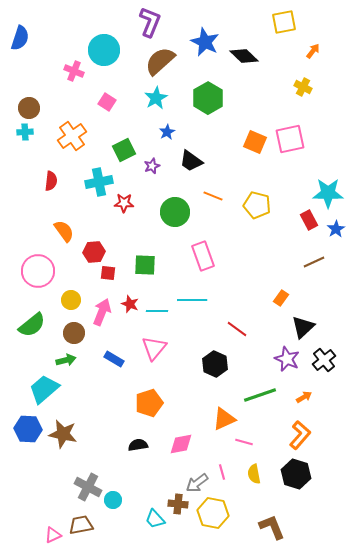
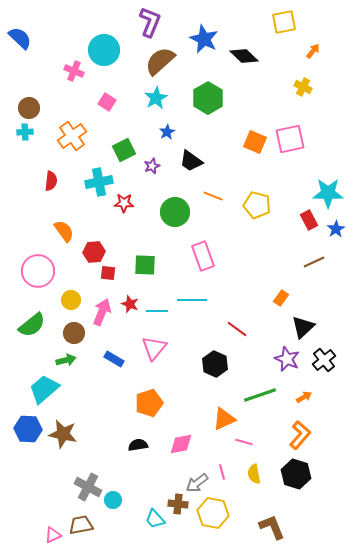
blue semicircle at (20, 38): rotated 65 degrees counterclockwise
blue star at (205, 42): moved 1 px left, 3 px up
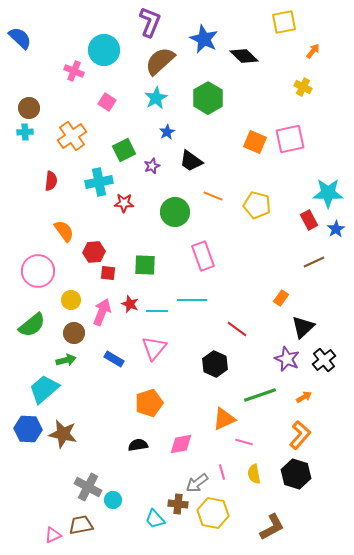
brown L-shape at (272, 527): rotated 84 degrees clockwise
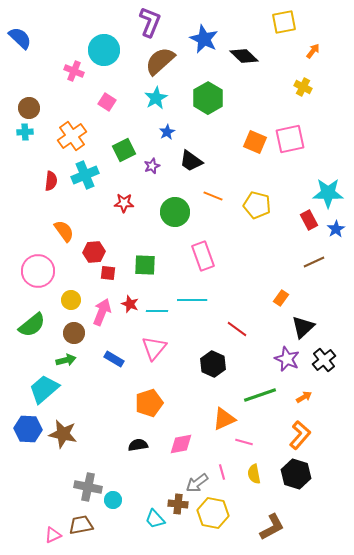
cyan cross at (99, 182): moved 14 px left, 7 px up; rotated 12 degrees counterclockwise
black hexagon at (215, 364): moved 2 px left
gray cross at (88, 487): rotated 16 degrees counterclockwise
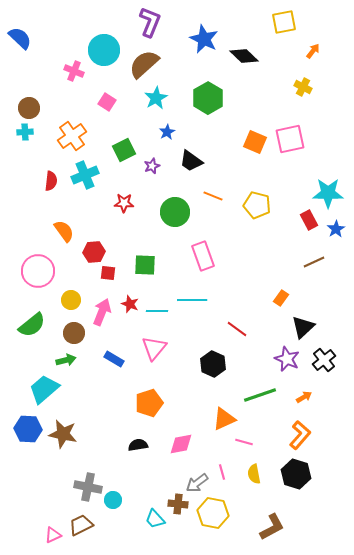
brown semicircle at (160, 61): moved 16 px left, 3 px down
brown trapezoid at (81, 525): rotated 15 degrees counterclockwise
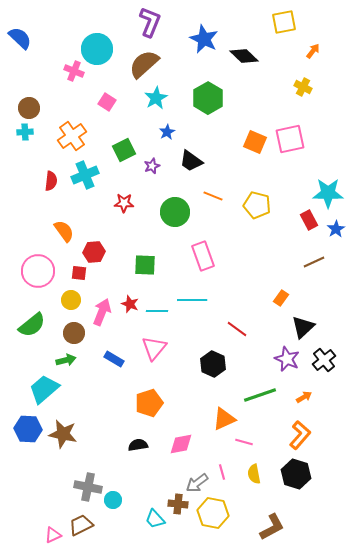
cyan circle at (104, 50): moved 7 px left, 1 px up
red square at (108, 273): moved 29 px left
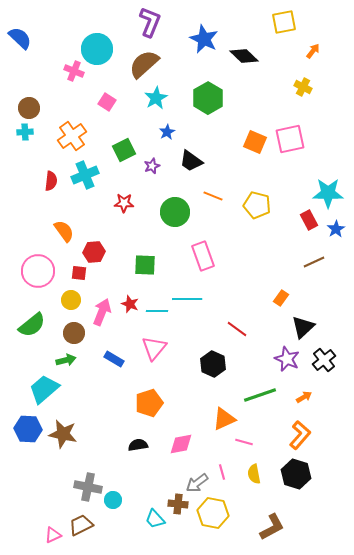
cyan line at (192, 300): moved 5 px left, 1 px up
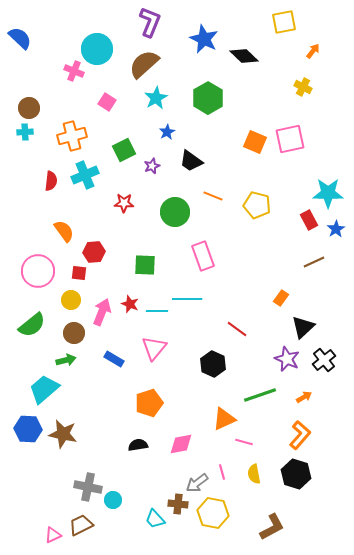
orange cross at (72, 136): rotated 20 degrees clockwise
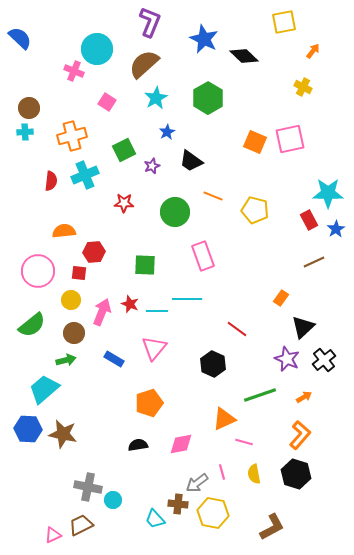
yellow pentagon at (257, 205): moved 2 px left, 5 px down
orange semicircle at (64, 231): rotated 60 degrees counterclockwise
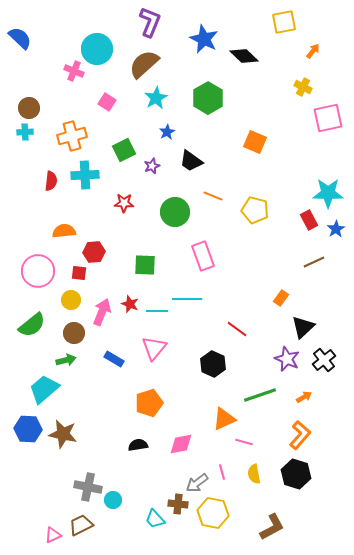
pink square at (290, 139): moved 38 px right, 21 px up
cyan cross at (85, 175): rotated 20 degrees clockwise
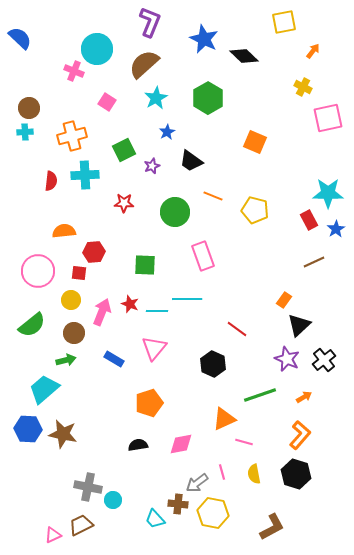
orange rectangle at (281, 298): moved 3 px right, 2 px down
black triangle at (303, 327): moved 4 px left, 2 px up
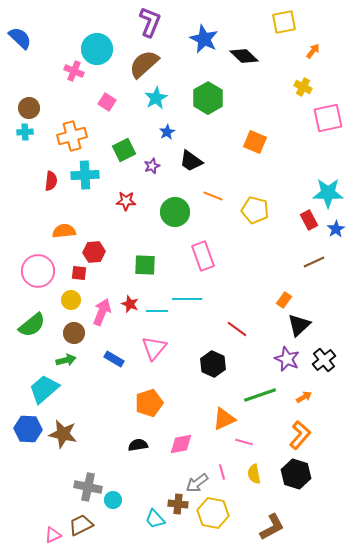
red star at (124, 203): moved 2 px right, 2 px up
